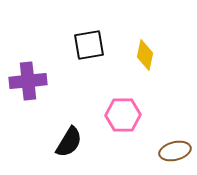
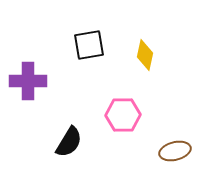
purple cross: rotated 6 degrees clockwise
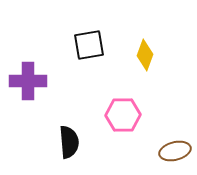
yellow diamond: rotated 8 degrees clockwise
black semicircle: rotated 36 degrees counterclockwise
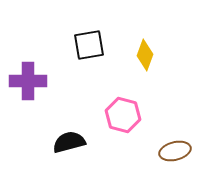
pink hexagon: rotated 16 degrees clockwise
black semicircle: rotated 100 degrees counterclockwise
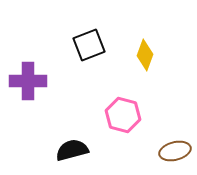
black square: rotated 12 degrees counterclockwise
black semicircle: moved 3 px right, 8 px down
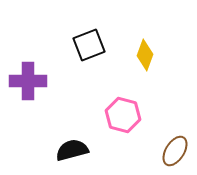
brown ellipse: rotated 44 degrees counterclockwise
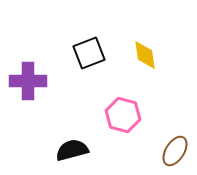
black square: moved 8 px down
yellow diamond: rotated 28 degrees counterclockwise
